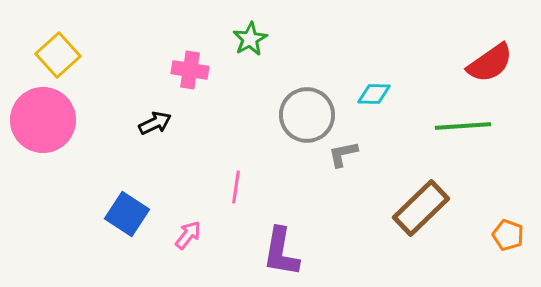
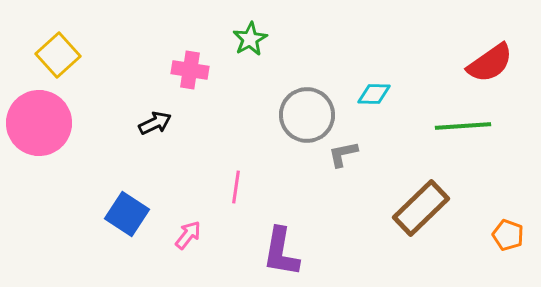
pink circle: moved 4 px left, 3 px down
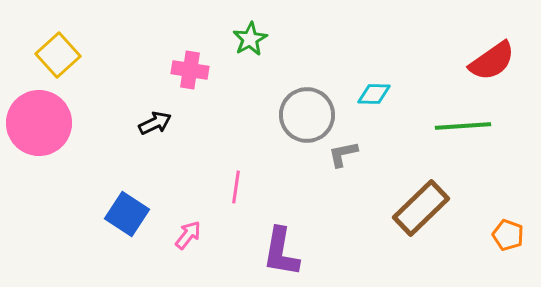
red semicircle: moved 2 px right, 2 px up
